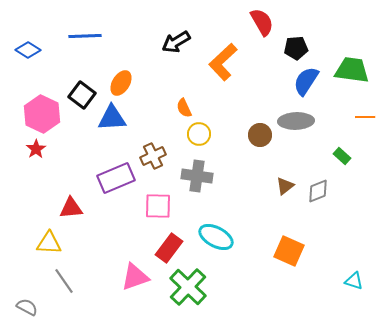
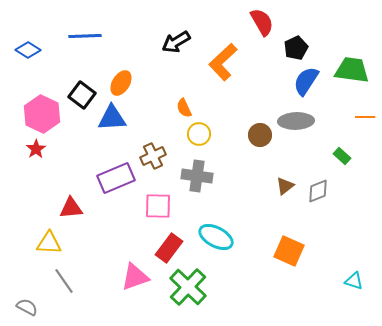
black pentagon: rotated 20 degrees counterclockwise
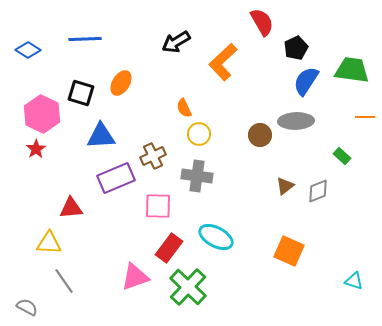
blue line: moved 3 px down
black square: moved 1 px left, 2 px up; rotated 20 degrees counterclockwise
blue triangle: moved 11 px left, 18 px down
